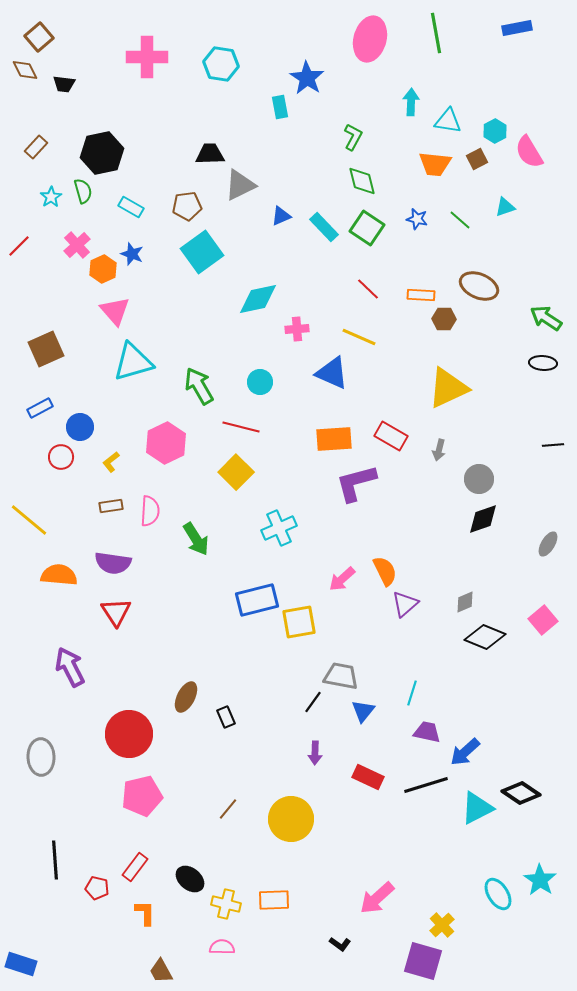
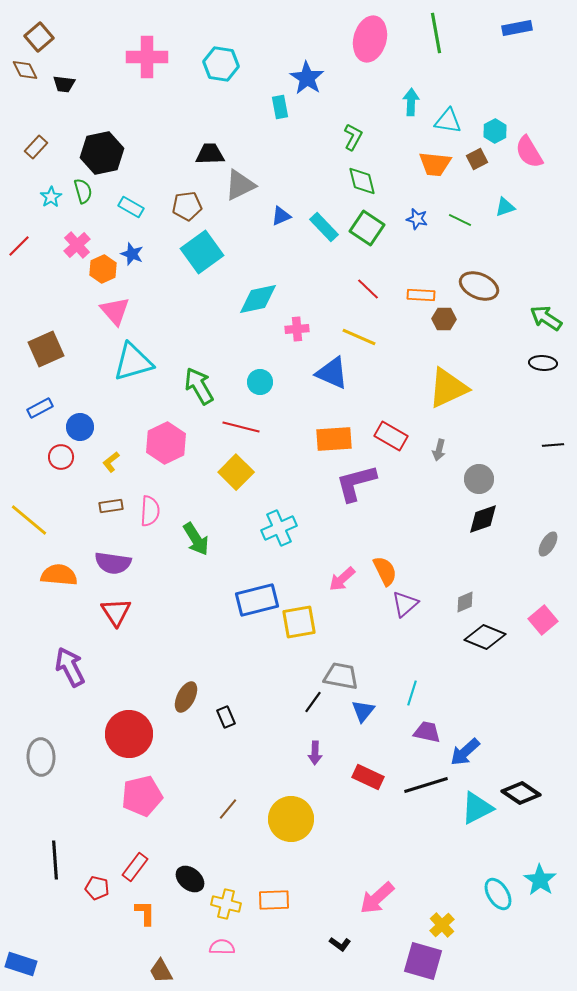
green line at (460, 220): rotated 15 degrees counterclockwise
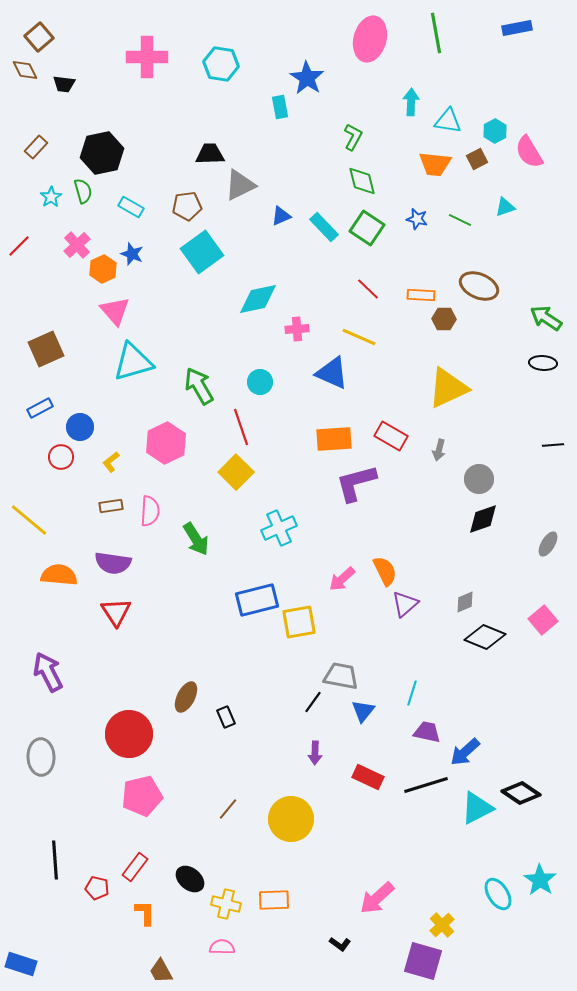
red line at (241, 427): rotated 57 degrees clockwise
purple arrow at (70, 667): moved 22 px left, 5 px down
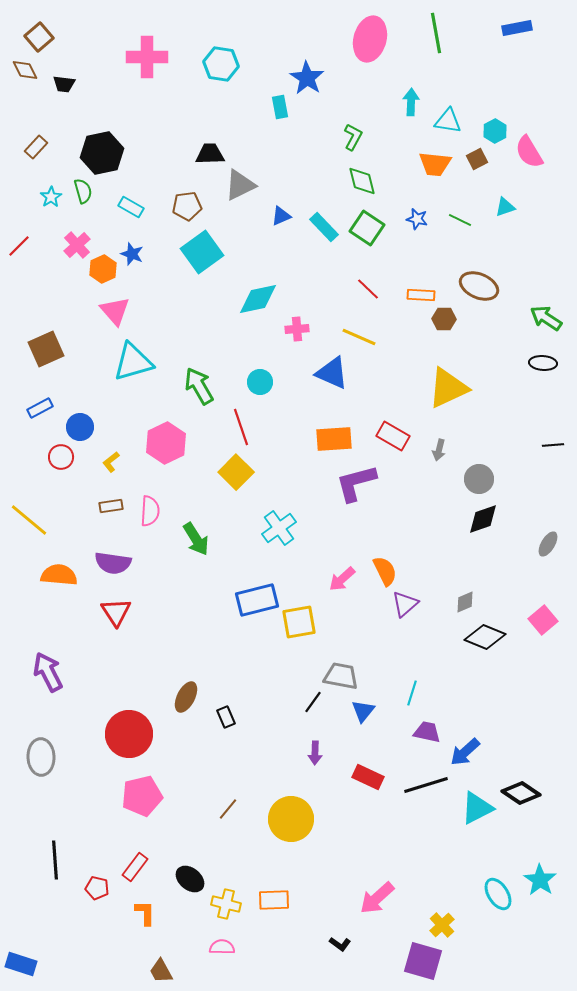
red rectangle at (391, 436): moved 2 px right
cyan cross at (279, 528): rotated 12 degrees counterclockwise
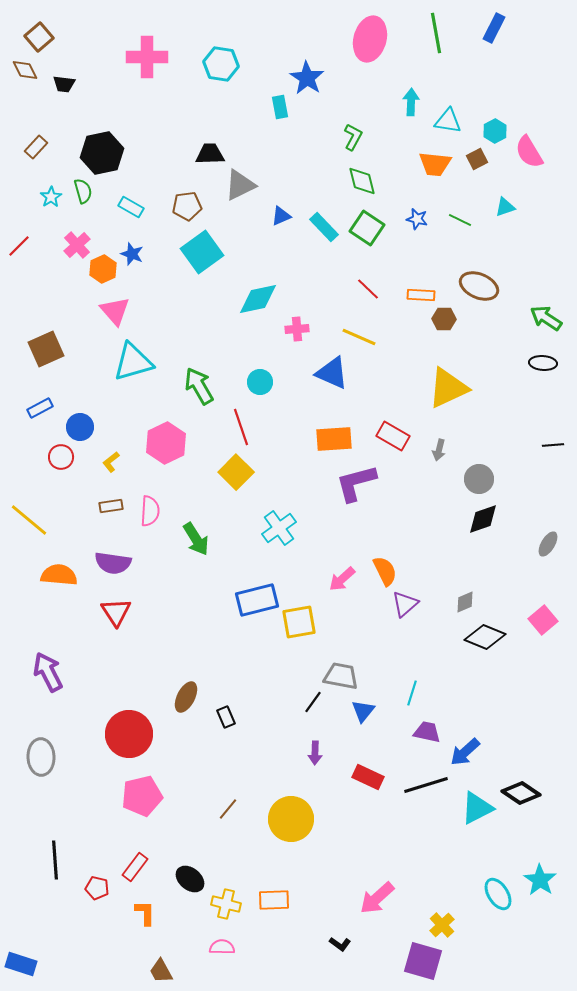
blue rectangle at (517, 28): moved 23 px left; rotated 52 degrees counterclockwise
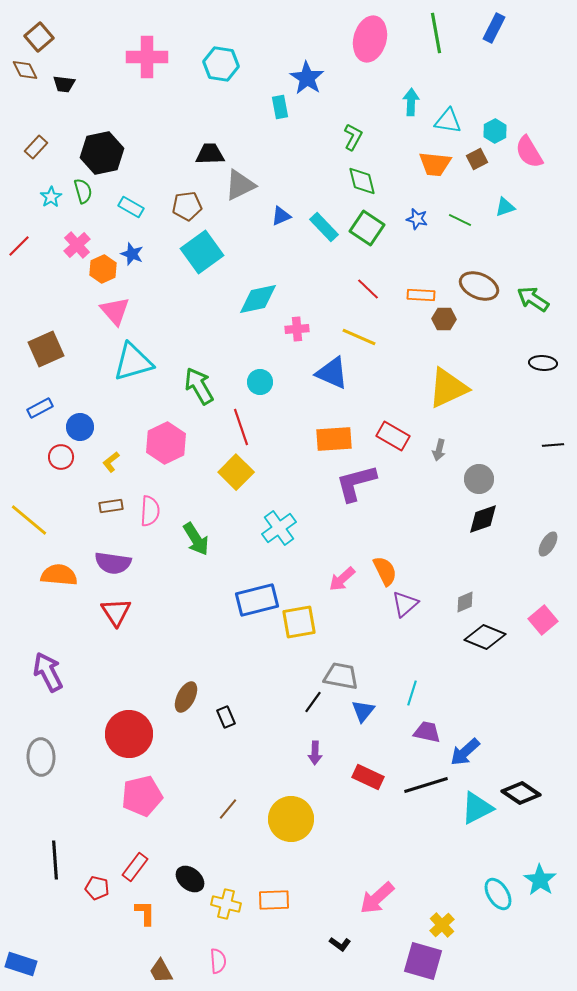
green arrow at (546, 318): moved 13 px left, 19 px up
pink semicircle at (222, 947): moved 4 px left, 14 px down; rotated 85 degrees clockwise
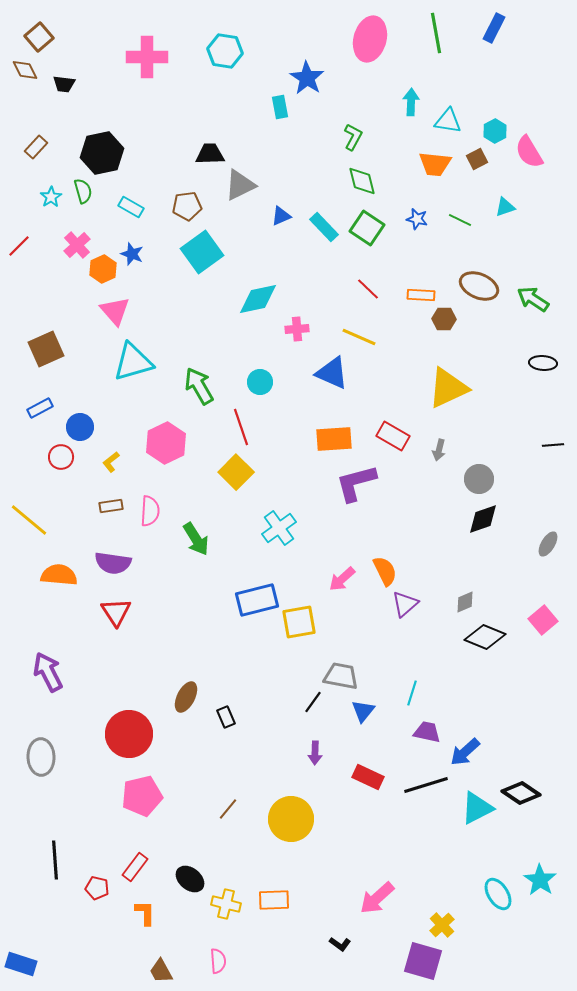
cyan hexagon at (221, 64): moved 4 px right, 13 px up
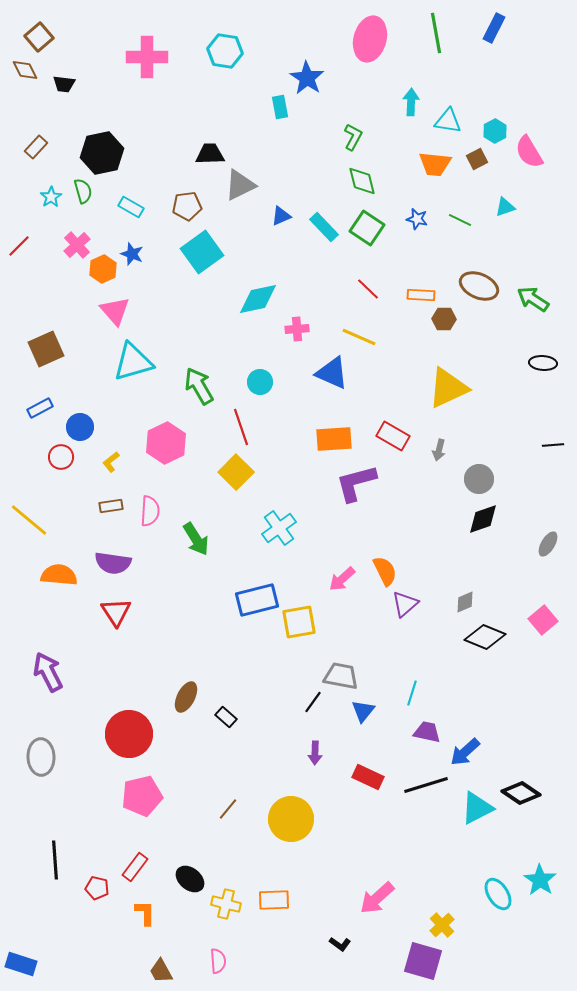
black rectangle at (226, 717): rotated 25 degrees counterclockwise
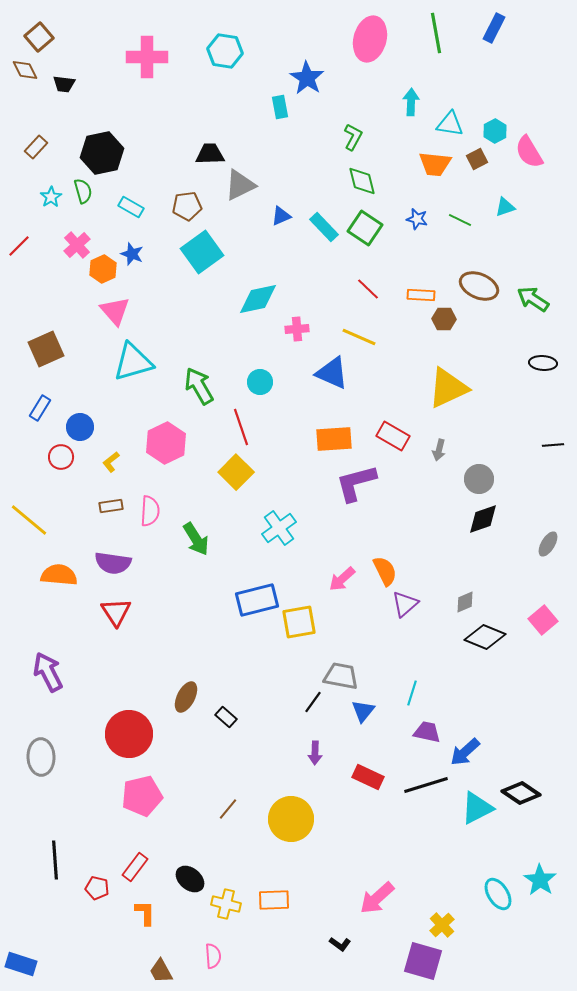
cyan triangle at (448, 121): moved 2 px right, 3 px down
green square at (367, 228): moved 2 px left
blue rectangle at (40, 408): rotated 30 degrees counterclockwise
pink semicircle at (218, 961): moved 5 px left, 5 px up
